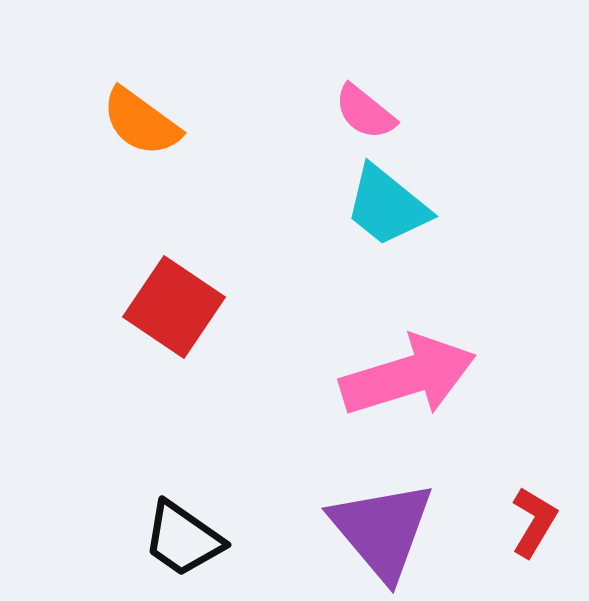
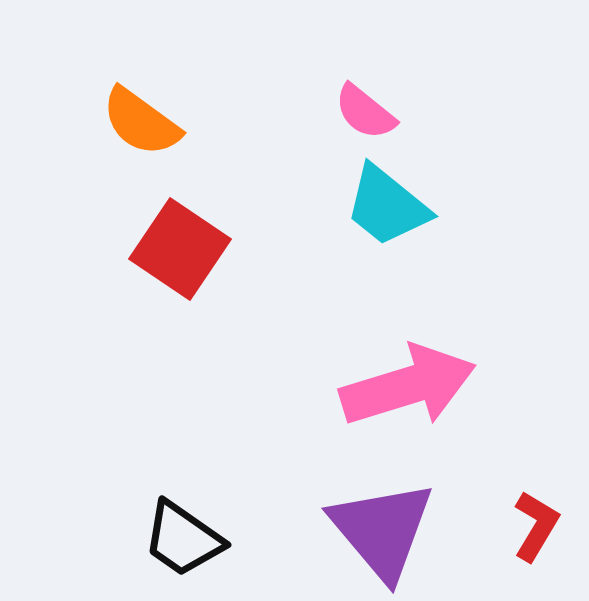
red square: moved 6 px right, 58 px up
pink arrow: moved 10 px down
red L-shape: moved 2 px right, 4 px down
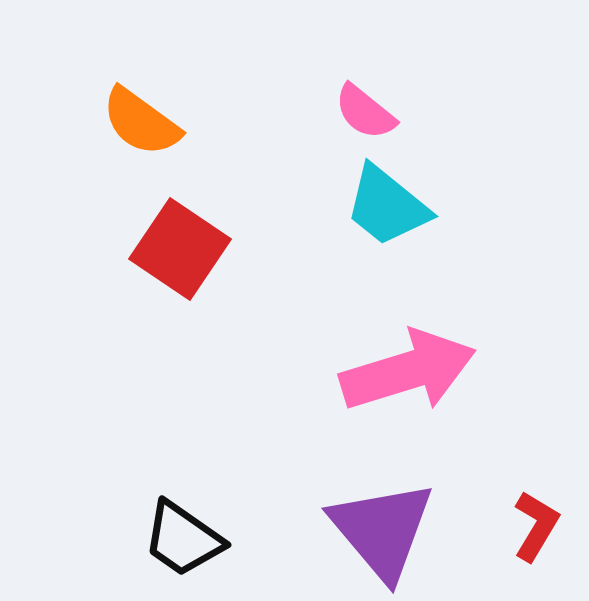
pink arrow: moved 15 px up
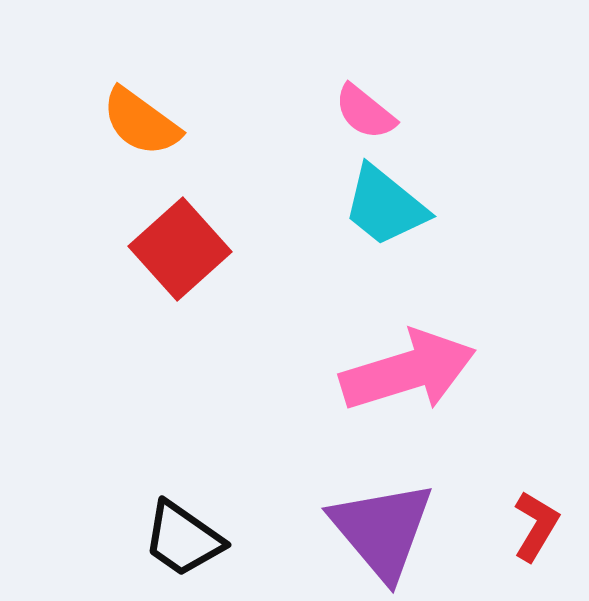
cyan trapezoid: moved 2 px left
red square: rotated 14 degrees clockwise
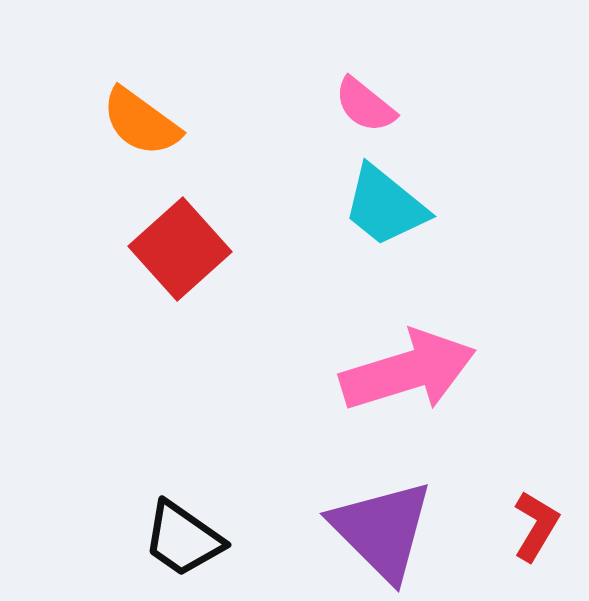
pink semicircle: moved 7 px up
purple triangle: rotated 5 degrees counterclockwise
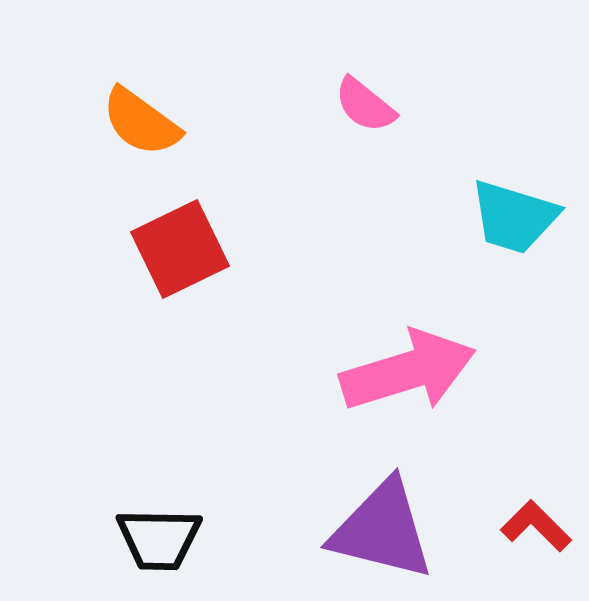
cyan trapezoid: moved 129 px right, 11 px down; rotated 22 degrees counterclockwise
red square: rotated 16 degrees clockwise
red L-shape: rotated 76 degrees counterclockwise
purple triangle: rotated 31 degrees counterclockwise
black trapezoid: moved 24 px left; rotated 34 degrees counterclockwise
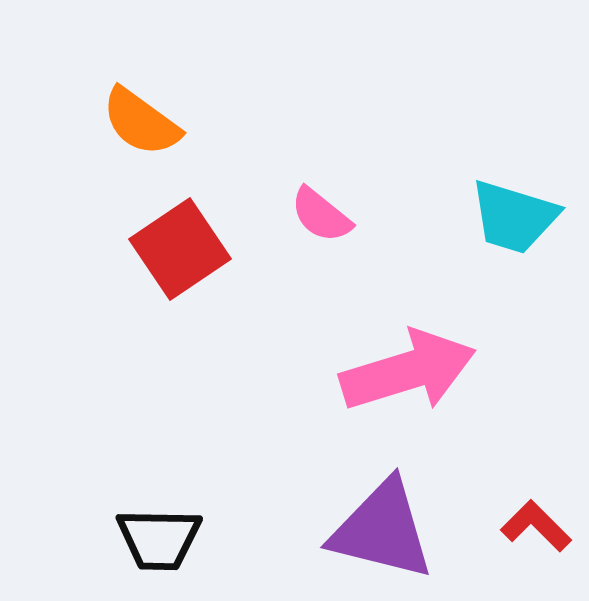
pink semicircle: moved 44 px left, 110 px down
red square: rotated 8 degrees counterclockwise
